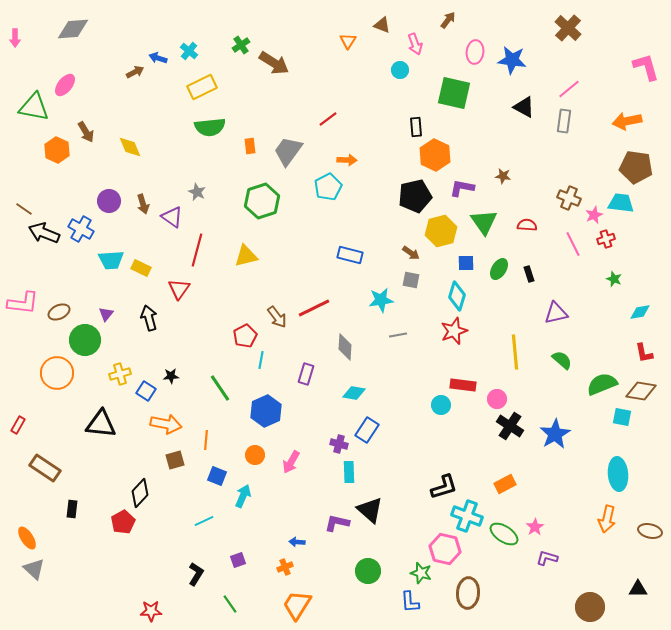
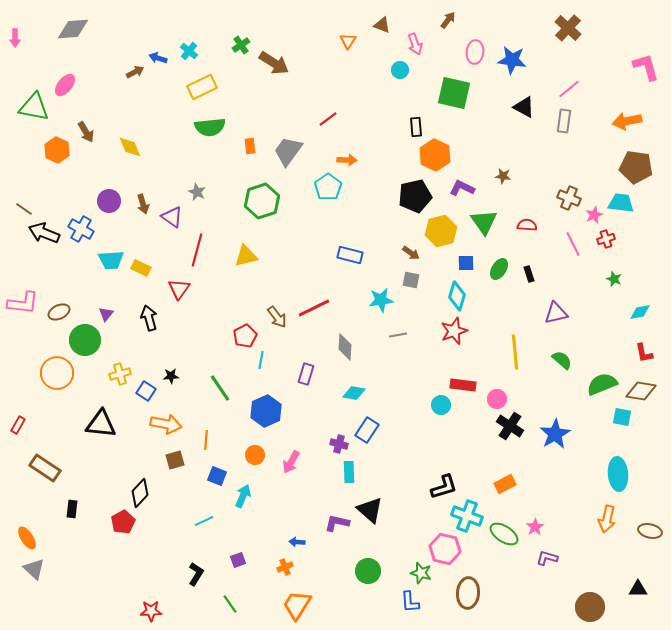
cyan pentagon at (328, 187): rotated 8 degrees counterclockwise
purple L-shape at (462, 188): rotated 15 degrees clockwise
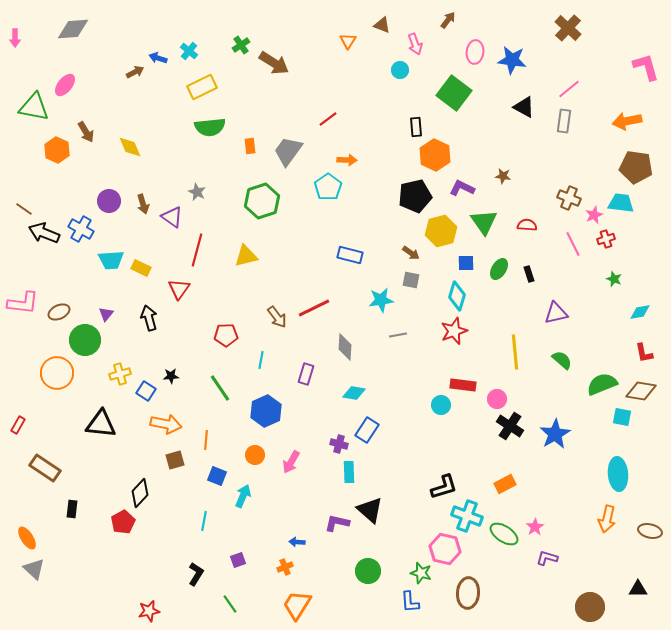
green square at (454, 93): rotated 24 degrees clockwise
red pentagon at (245, 336): moved 19 px left, 1 px up; rotated 25 degrees clockwise
cyan line at (204, 521): rotated 54 degrees counterclockwise
red star at (151, 611): moved 2 px left; rotated 10 degrees counterclockwise
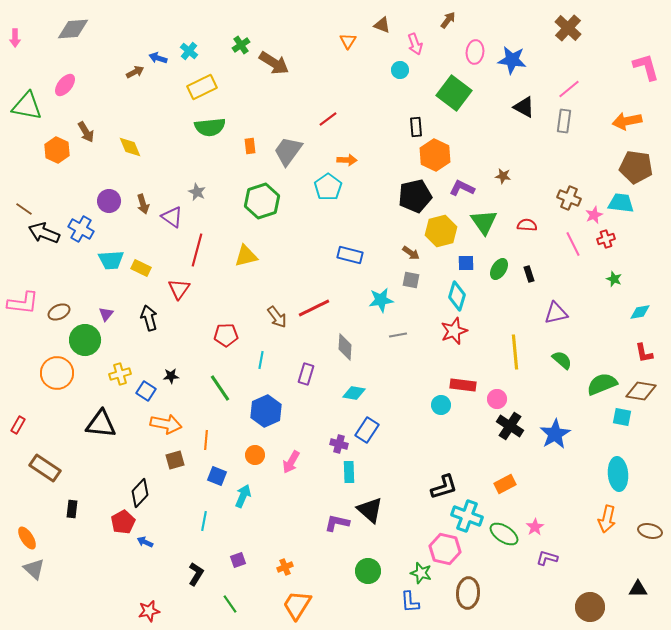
green triangle at (34, 107): moved 7 px left, 1 px up
blue arrow at (297, 542): moved 152 px left; rotated 21 degrees clockwise
